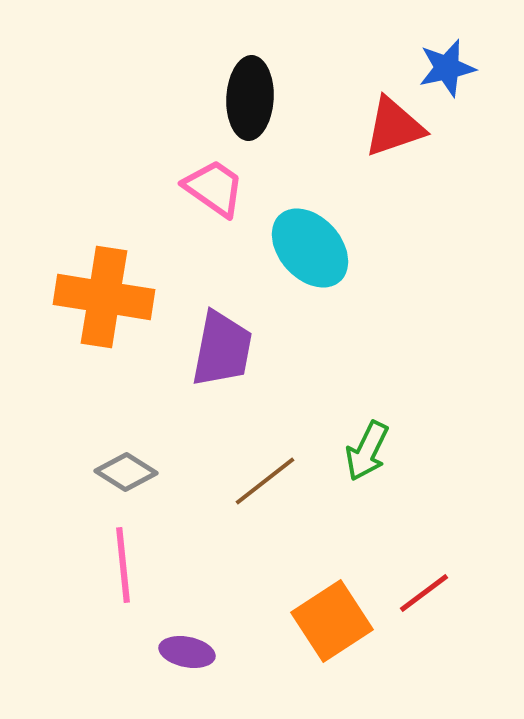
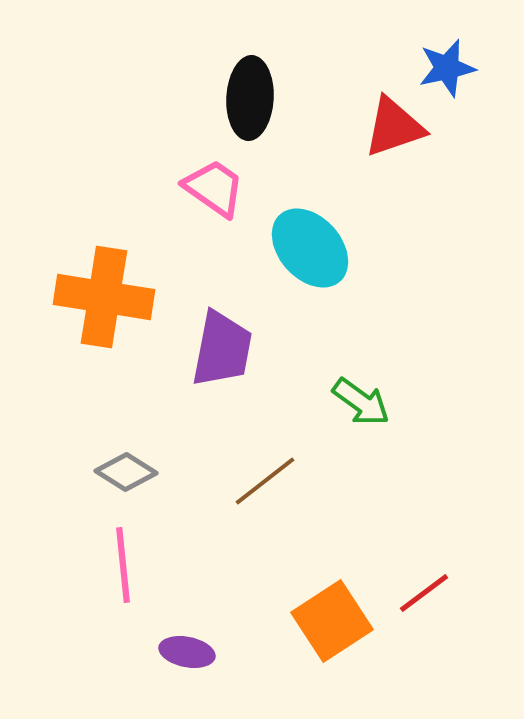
green arrow: moved 6 px left, 49 px up; rotated 80 degrees counterclockwise
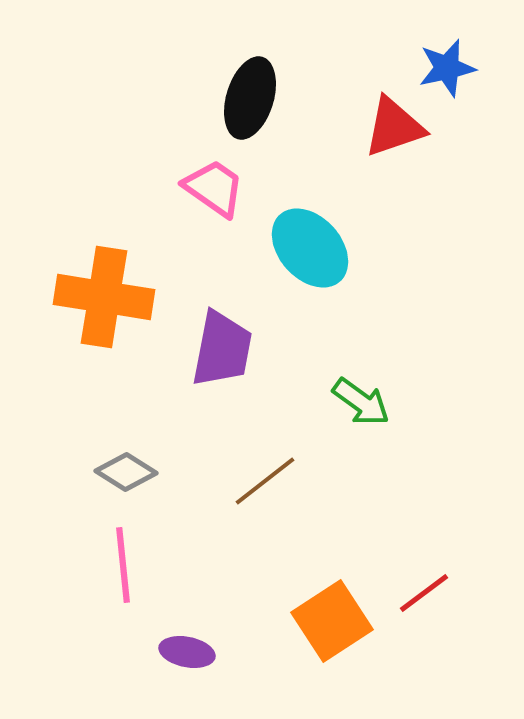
black ellipse: rotated 14 degrees clockwise
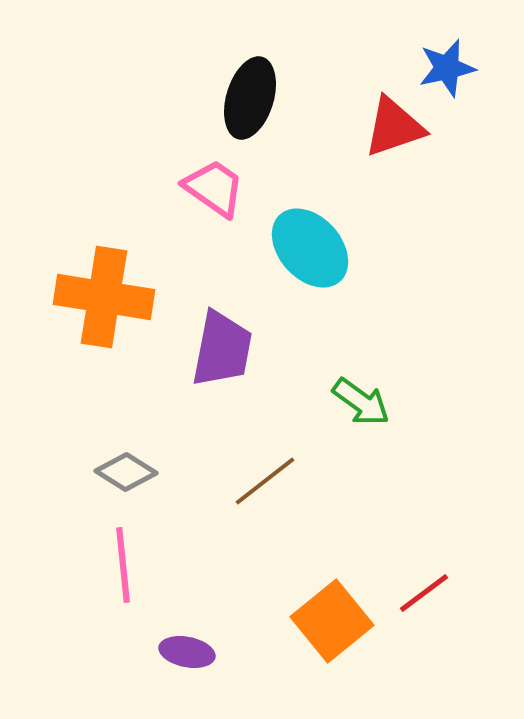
orange square: rotated 6 degrees counterclockwise
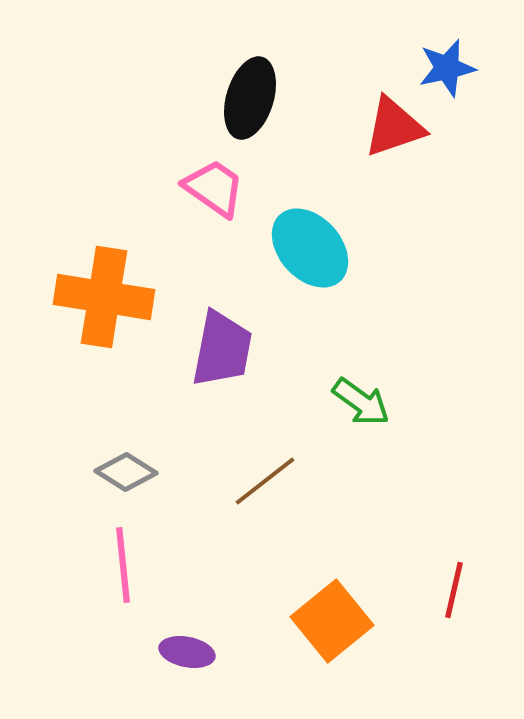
red line: moved 30 px right, 3 px up; rotated 40 degrees counterclockwise
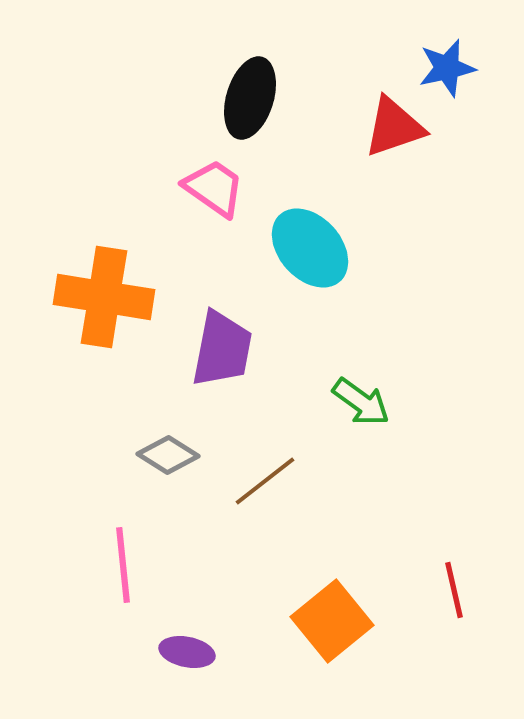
gray diamond: moved 42 px right, 17 px up
red line: rotated 26 degrees counterclockwise
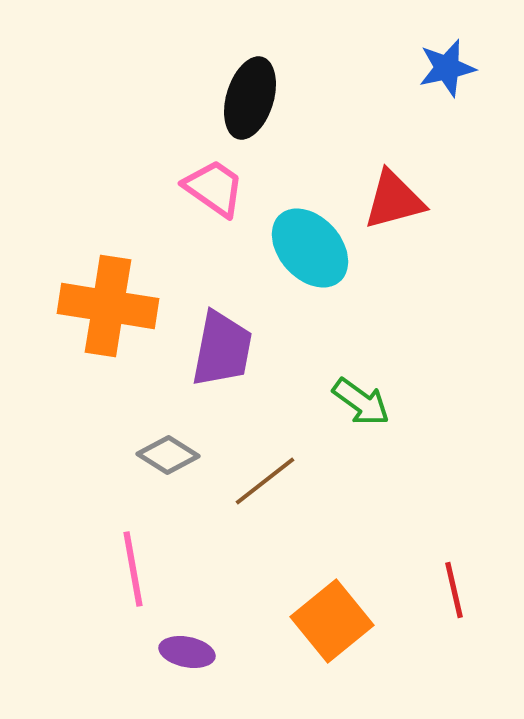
red triangle: moved 73 px down; rotated 4 degrees clockwise
orange cross: moved 4 px right, 9 px down
pink line: moved 10 px right, 4 px down; rotated 4 degrees counterclockwise
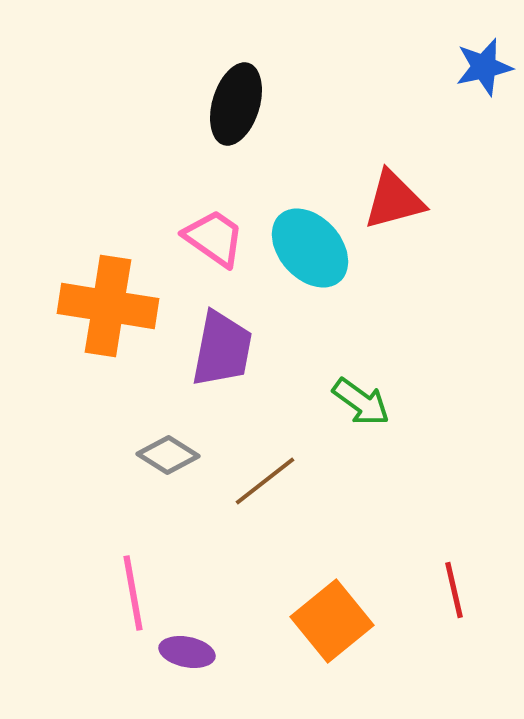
blue star: moved 37 px right, 1 px up
black ellipse: moved 14 px left, 6 px down
pink trapezoid: moved 50 px down
pink line: moved 24 px down
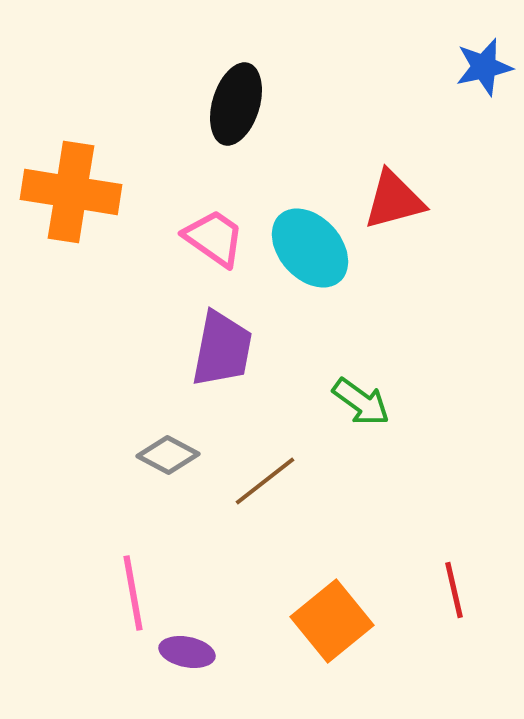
orange cross: moved 37 px left, 114 px up
gray diamond: rotated 4 degrees counterclockwise
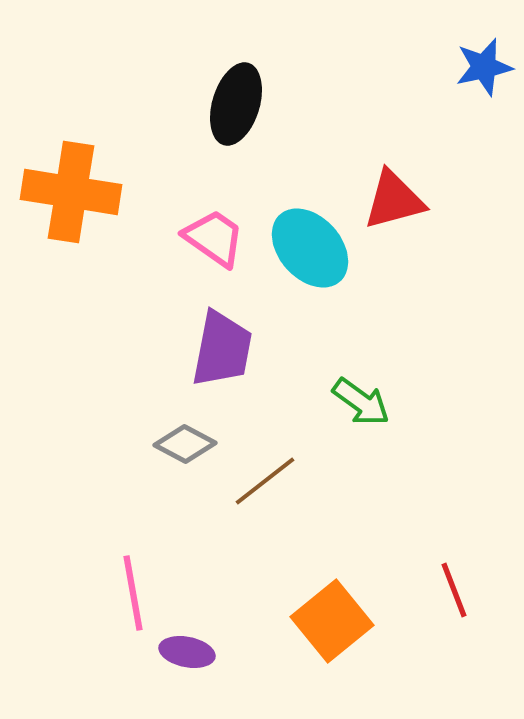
gray diamond: moved 17 px right, 11 px up
red line: rotated 8 degrees counterclockwise
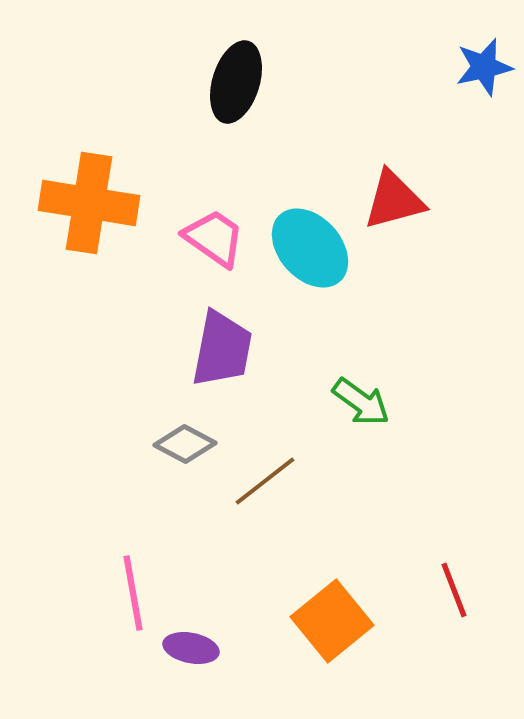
black ellipse: moved 22 px up
orange cross: moved 18 px right, 11 px down
purple ellipse: moved 4 px right, 4 px up
